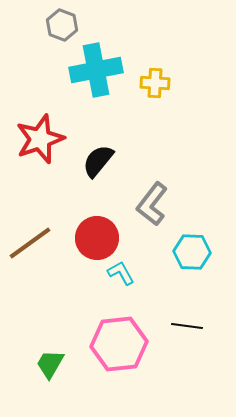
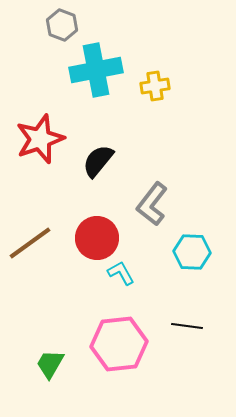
yellow cross: moved 3 px down; rotated 12 degrees counterclockwise
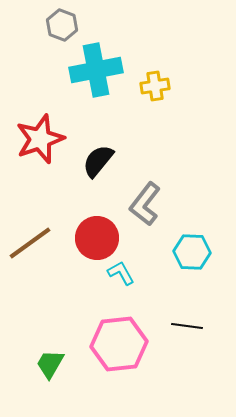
gray L-shape: moved 7 px left
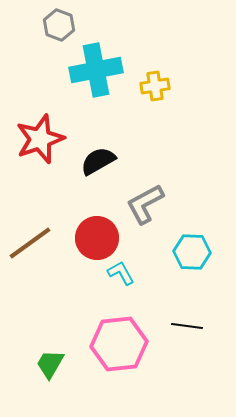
gray hexagon: moved 3 px left
black semicircle: rotated 21 degrees clockwise
gray L-shape: rotated 24 degrees clockwise
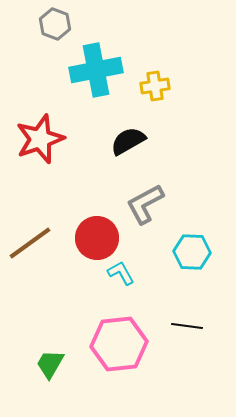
gray hexagon: moved 4 px left, 1 px up
black semicircle: moved 30 px right, 20 px up
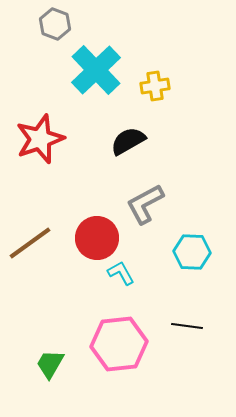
cyan cross: rotated 33 degrees counterclockwise
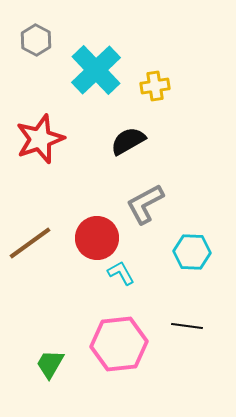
gray hexagon: moved 19 px left, 16 px down; rotated 8 degrees clockwise
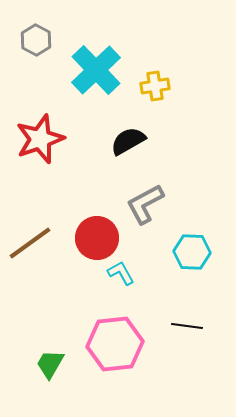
pink hexagon: moved 4 px left
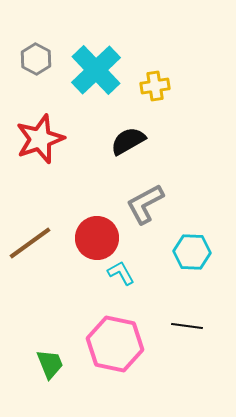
gray hexagon: moved 19 px down
pink hexagon: rotated 18 degrees clockwise
green trapezoid: rotated 128 degrees clockwise
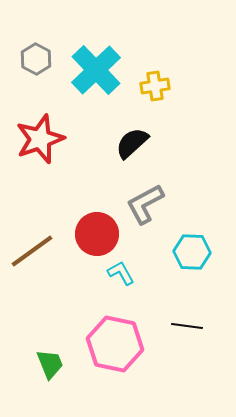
black semicircle: moved 4 px right, 2 px down; rotated 12 degrees counterclockwise
red circle: moved 4 px up
brown line: moved 2 px right, 8 px down
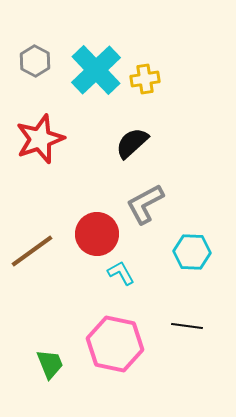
gray hexagon: moved 1 px left, 2 px down
yellow cross: moved 10 px left, 7 px up
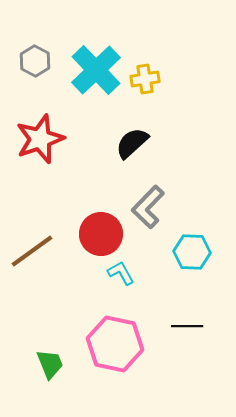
gray L-shape: moved 3 px right, 3 px down; rotated 18 degrees counterclockwise
red circle: moved 4 px right
black line: rotated 8 degrees counterclockwise
